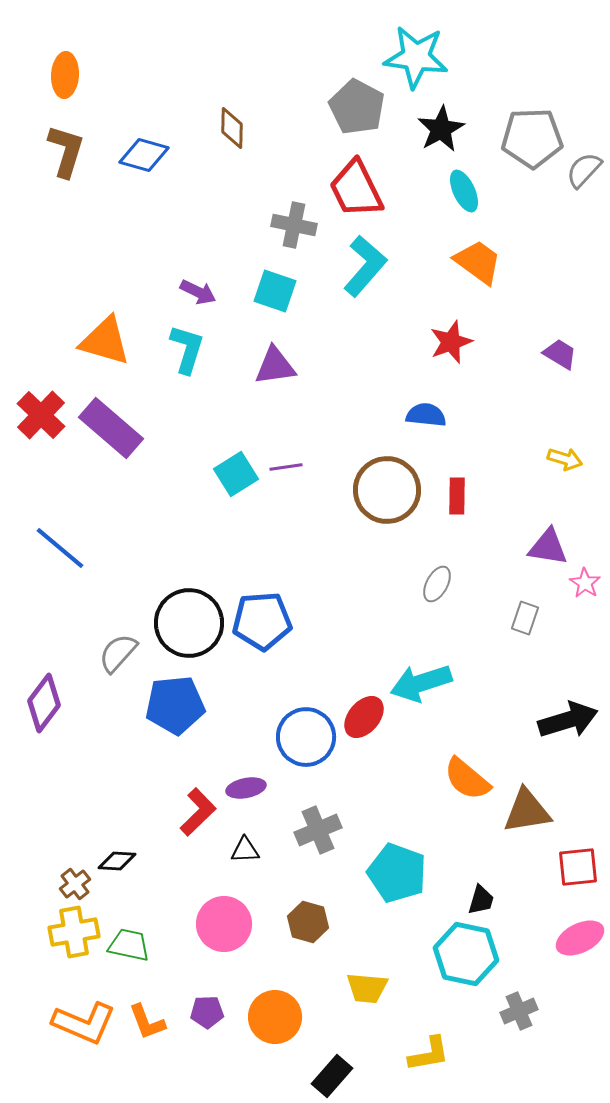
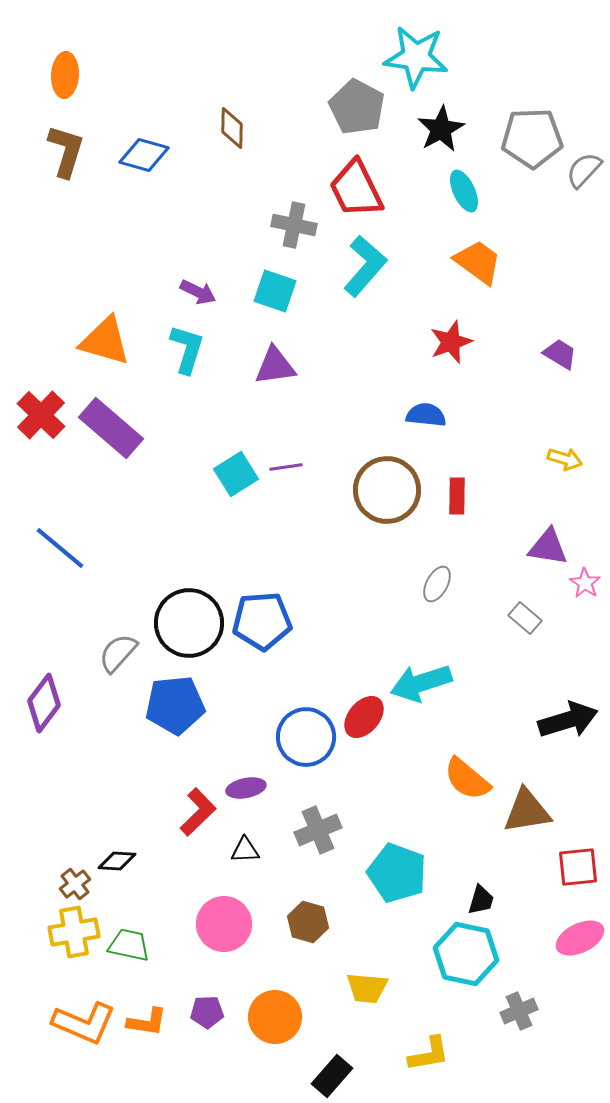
gray rectangle at (525, 618): rotated 68 degrees counterclockwise
orange L-shape at (147, 1022): rotated 60 degrees counterclockwise
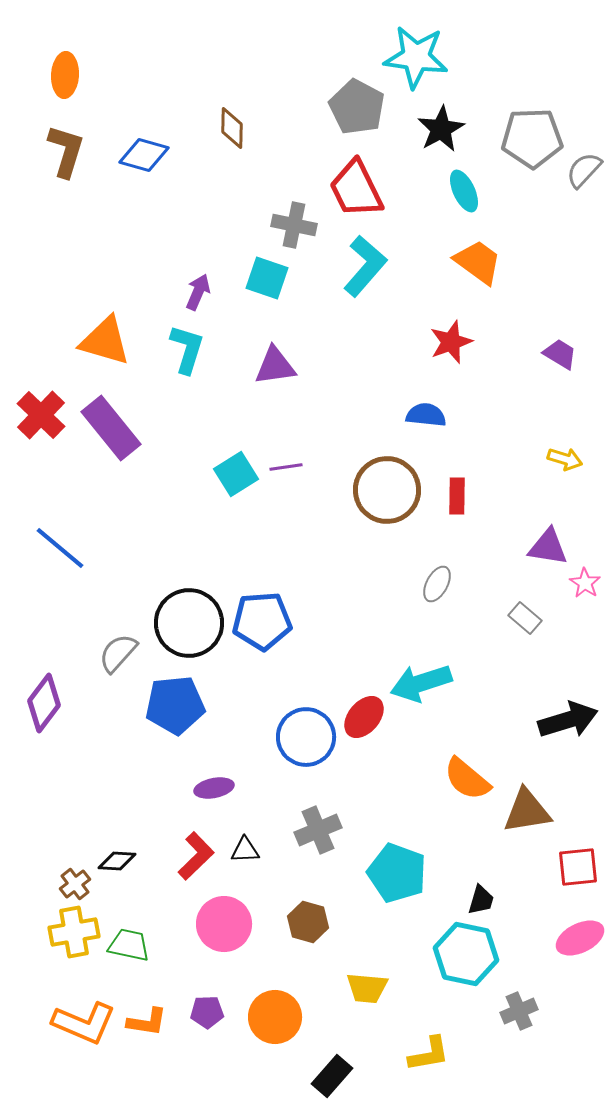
cyan square at (275, 291): moved 8 px left, 13 px up
purple arrow at (198, 292): rotated 93 degrees counterclockwise
purple rectangle at (111, 428): rotated 10 degrees clockwise
purple ellipse at (246, 788): moved 32 px left
red L-shape at (198, 812): moved 2 px left, 44 px down
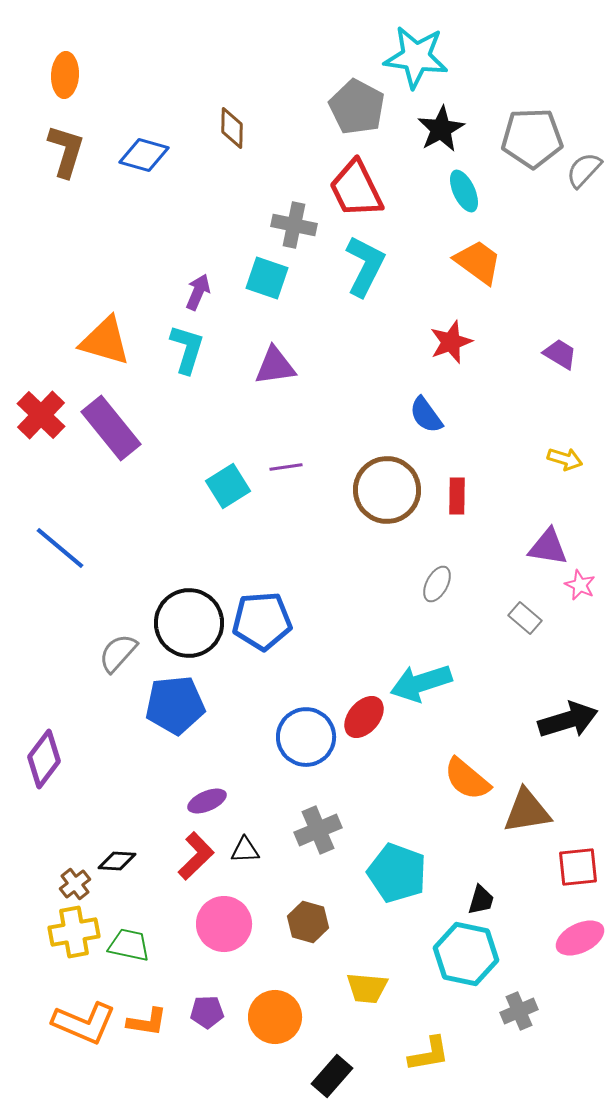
cyan L-shape at (365, 266): rotated 14 degrees counterclockwise
blue semicircle at (426, 415): rotated 132 degrees counterclockwise
cyan square at (236, 474): moved 8 px left, 12 px down
pink star at (585, 583): moved 5 px left, 2 px down; rotated 8 degrees counterclockwise
purple diamond at (44, 703): moved 56 px down
purple ellipse at (214, 788): moved 7 px left, 13 px down; rotated 12 degrees counterclockwise
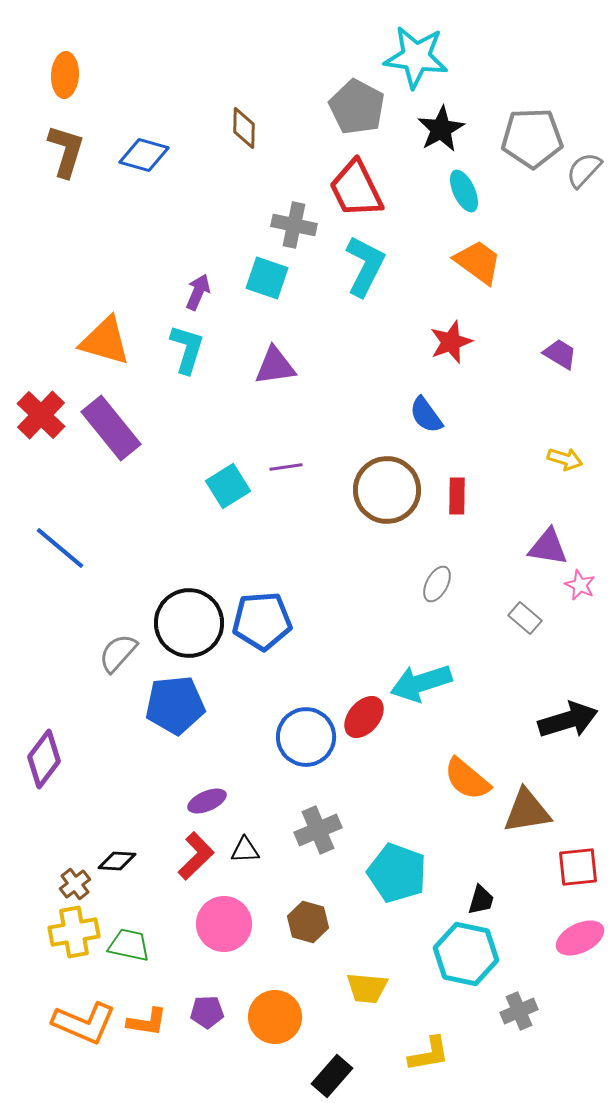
brown diamond at (232, 128): moved 12 px right
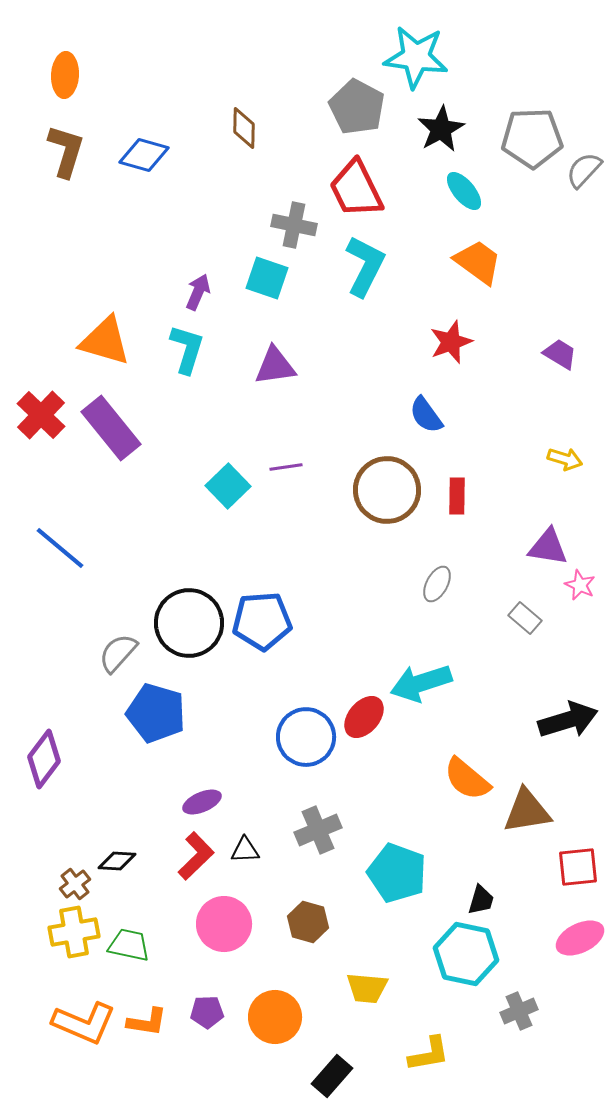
cyan ellipse at (464, 191): rotated 15 degrees counterclockwise
cyan square at (228, 486): rotated 12 degrees counterclockwise
blue pentagon at (175, 705): moved 19 px left, 8 px down; rotated 22 degrees clockwise
purple ellipse at (207, 801): moved 5 px left, 1 px down
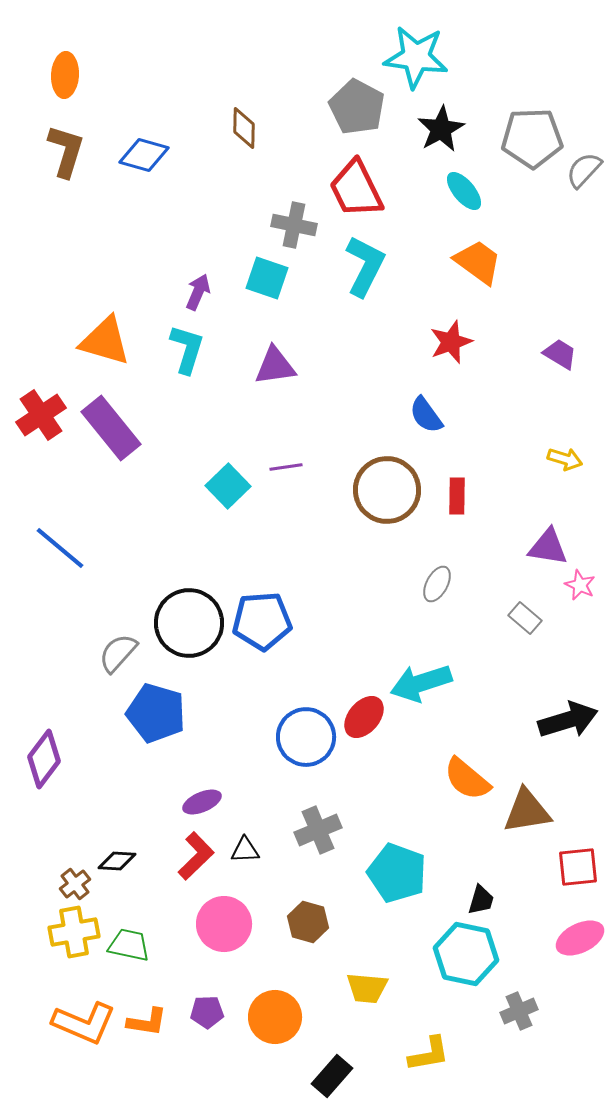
red cross at (41, 415): rotated 12 degrees clockwise
